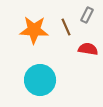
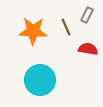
orange star: moved 1 px left, 1 px down
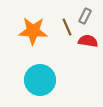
gray rectangle: moved 2 px left, 1 px down
brown line: moved 1 px right
red semicircle: moved 8 px up
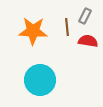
brown line: rotated 18 degrees clockwise
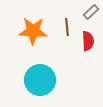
gray rectangle: moved 6 px right, 4 px up; rotated 21 degrees clockwise
red semicircle: rotated 78 degrees clockwise
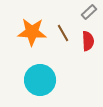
gray rectangle: moved 2 px left
brown line: moved 4 px left, 6 px down; rotated 24 degrees counterclockwise
orange star: moved 1 px left, 1 px down
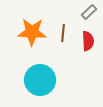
brown line: rotated 36 degrees clockwise
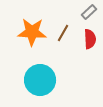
brown line: rotated 24 degrees clockwise
red semicircle: moved 2 px right, 2 px up
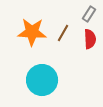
gray rectangle: moved 2 px down; rotated 14 degrees counterclockwise
cyan circle: moved 2 px right
